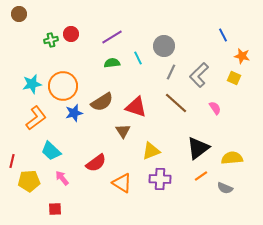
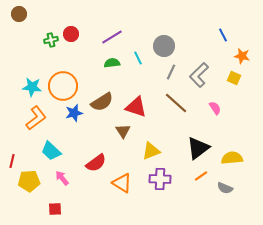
cyan star: moved 3 px down; rotated 18 degrees clockwise
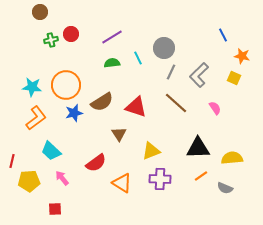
brown circle: moved 21 px right, 2 px up
gray circle: moved 2 px down
orange circle: moved 3 px right, 1 px up
brown triangle: moved 4 px left, 3 px down
black triangle: rotated 35 degrees clockwise
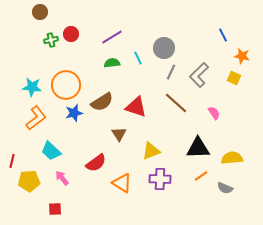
pink semicircle: moved 1 px left, 5 px down
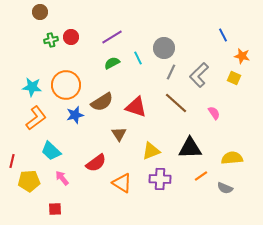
red circle: moved 3 px down
green semicircle: rotated 21 degrees counterclockwise
blue star: moved 1 px right, 2 px down
black triangle: moved 8 px left
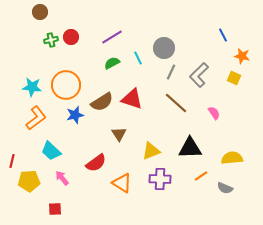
red triangle: moved 4 px left, 8 px up
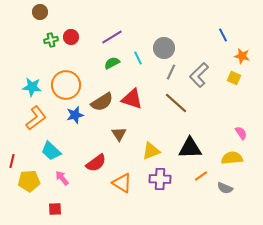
pink semicircle: moved 27 px right, 20 px down
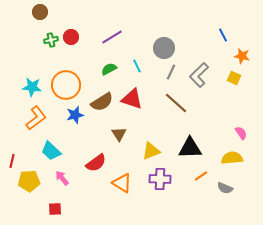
cyan line: moved 1 px left, 8 px down
green semicircle: moved 3 px left, 6 px down
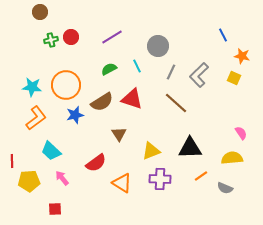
gray circle: moved 6 px left, 2 px up
red line: rotated 16 degrees counterclockwise
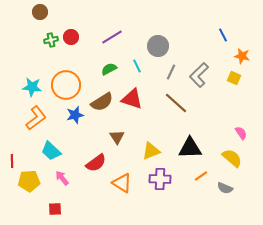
brown triangle: moved 2 px left, 3 px down
yellow semicircle: rotated 45 degrees clockwise
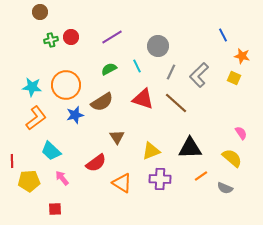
red triangle: moved 11 px right
